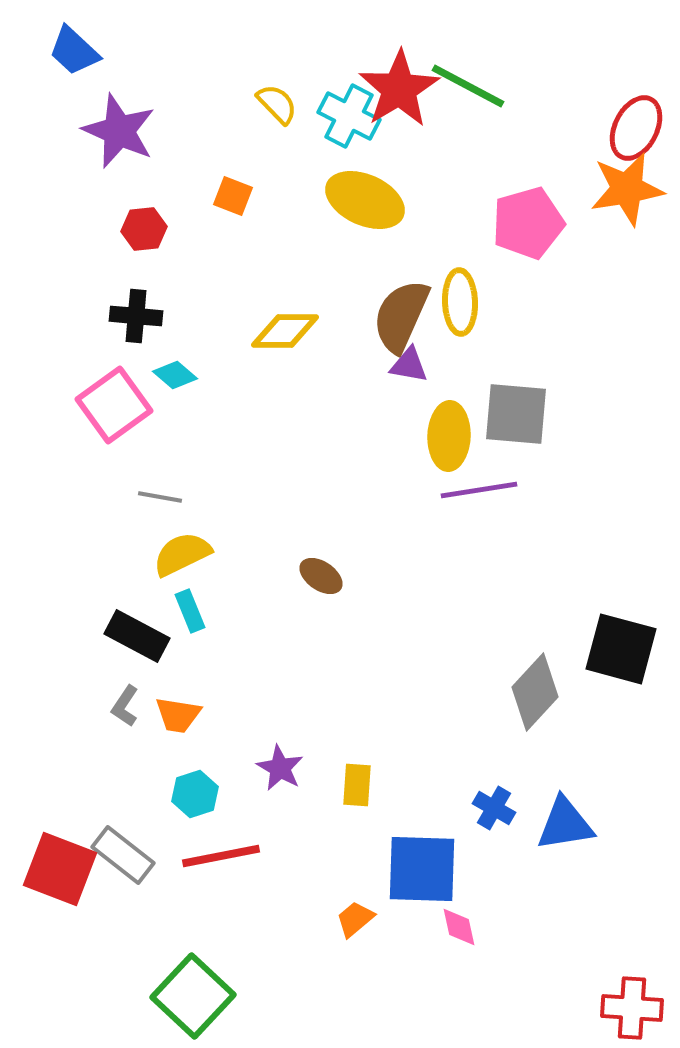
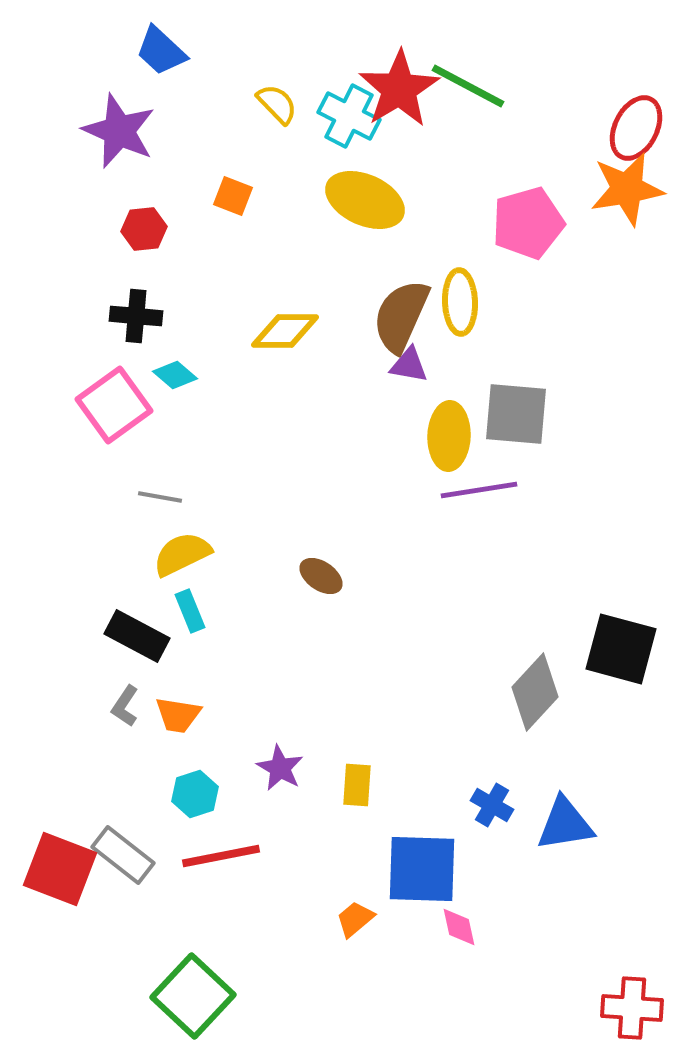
blue trapezoid at (74, 51): moved 87 px right
blue cross at (494, 808): moved 2 px left, 3 px up
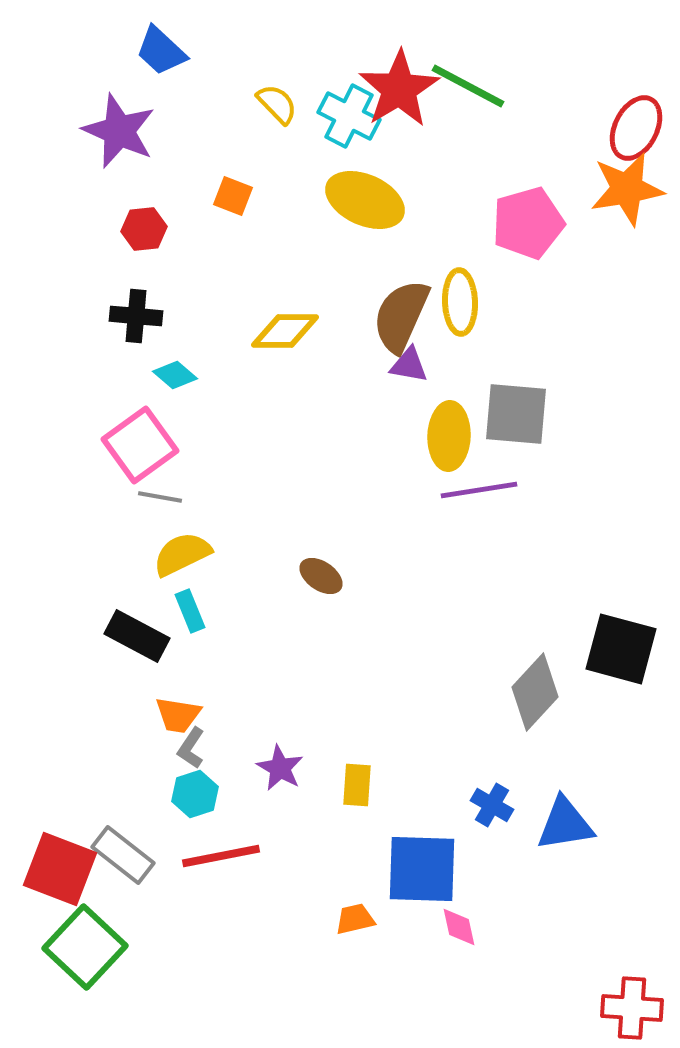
pink square at (114, 405): moved 26 px right, 40 px down
gray L-shape at (125, 706): moved 66 px right, 42 px down
orange trapezoid at (355, 919): rotated 27 degrees clockwise
green square at (193, 996): moved 108 px left, 49 px up
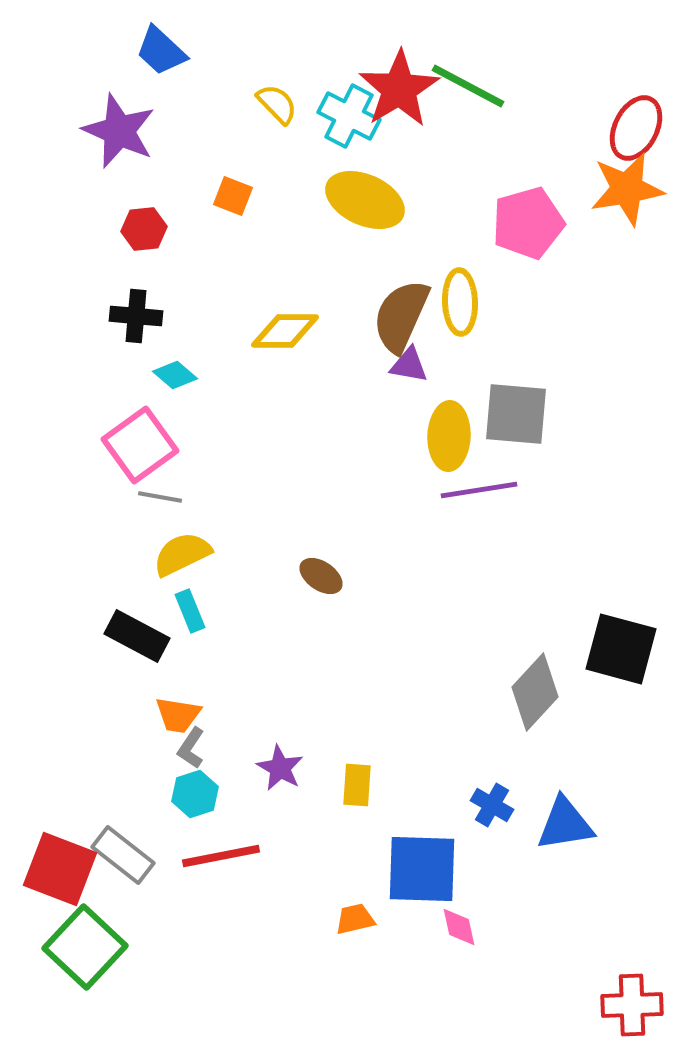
red cross at (632, 1008): moved 3 px up; rotated 6 degrees counterclockwise
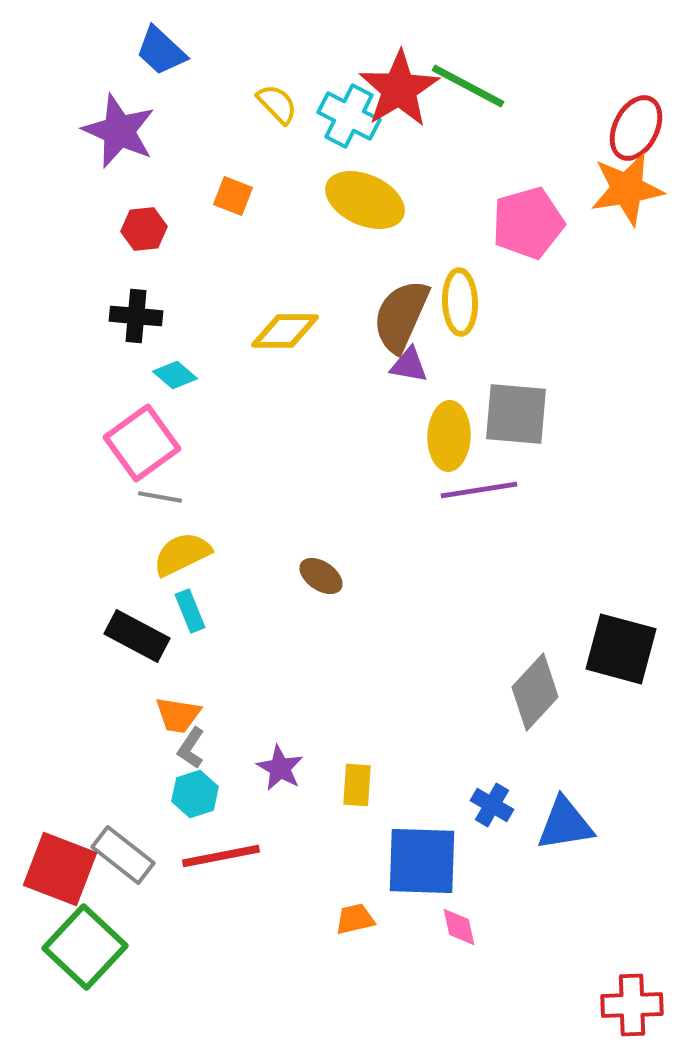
pink square at (140, 445): moved 2 px right, 2 px up
blue square at (422, 869): moved 8 px up
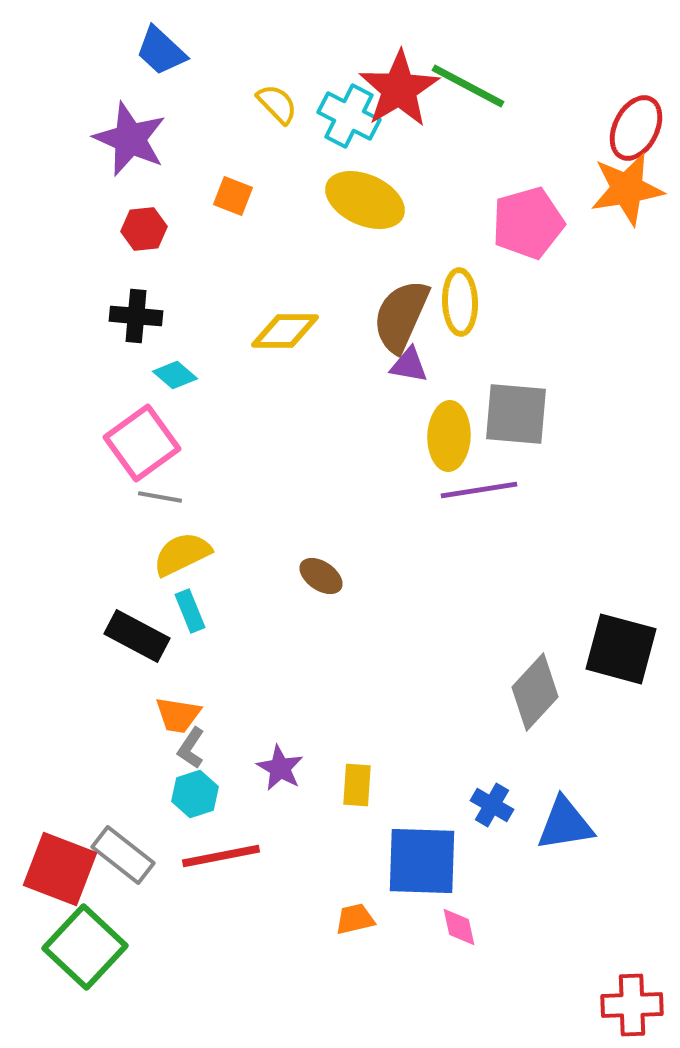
purple star at (119, 131): moved 11 px right, 8 px down
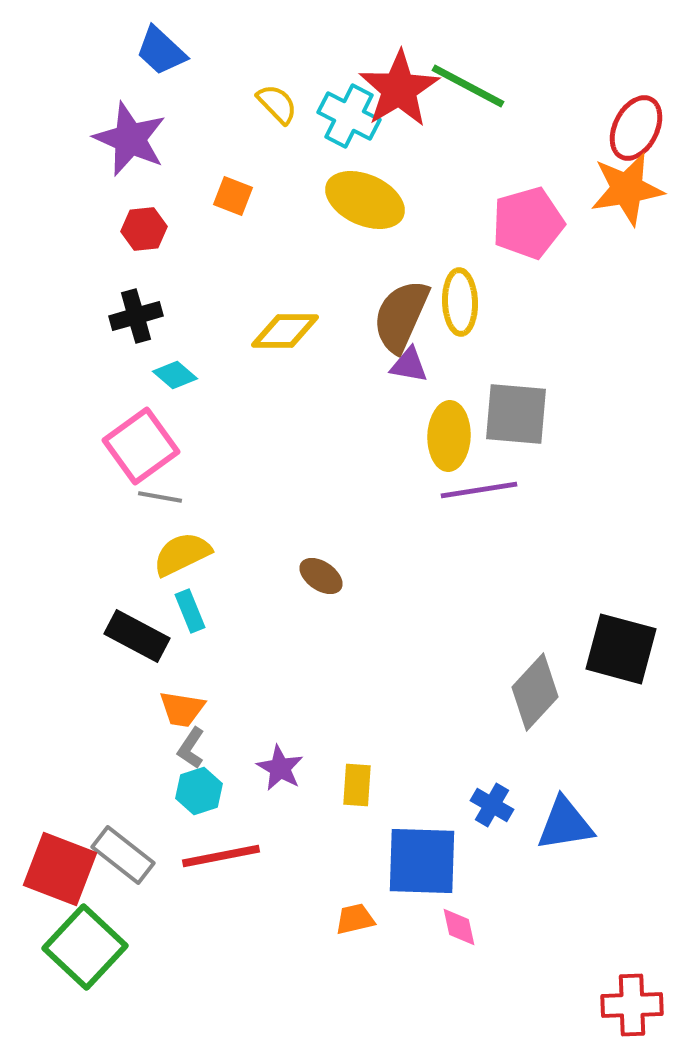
black cross at (136, 316): rotated 21 degrees counterclockwise
pink square at (142, 443): moved 1 px left, 3 px down
orange trapezoid at (178, 715): moved 4 px right, 6 px up
cyan hexagon at (195, 794): moved 4 px right, 3 px up
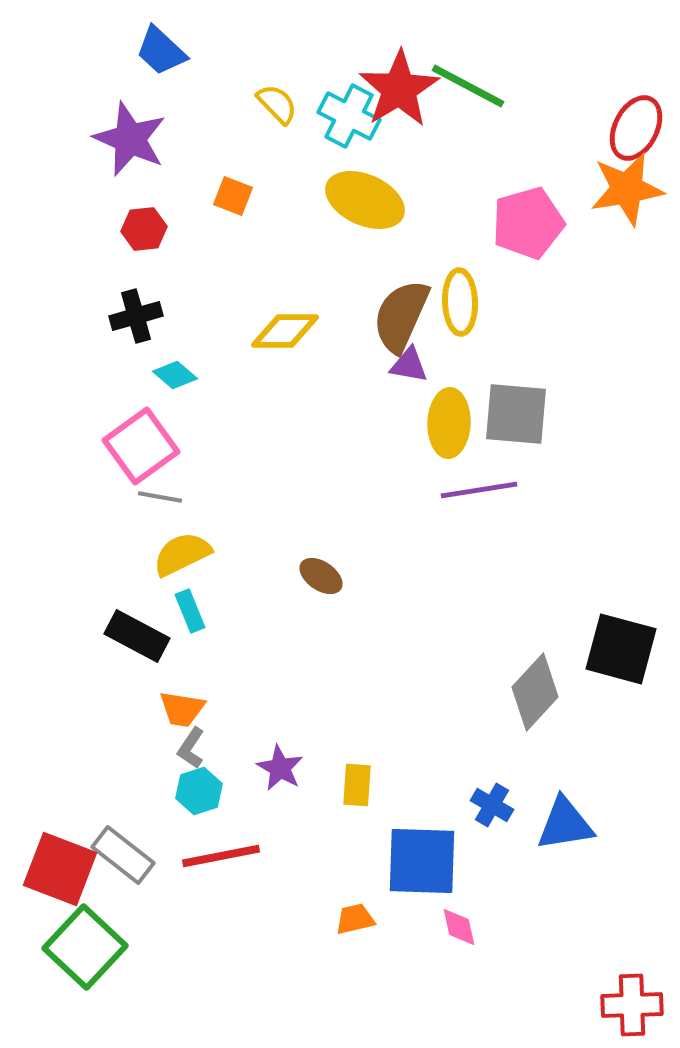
yellow ellipse at (449, 436): moved 13 px up
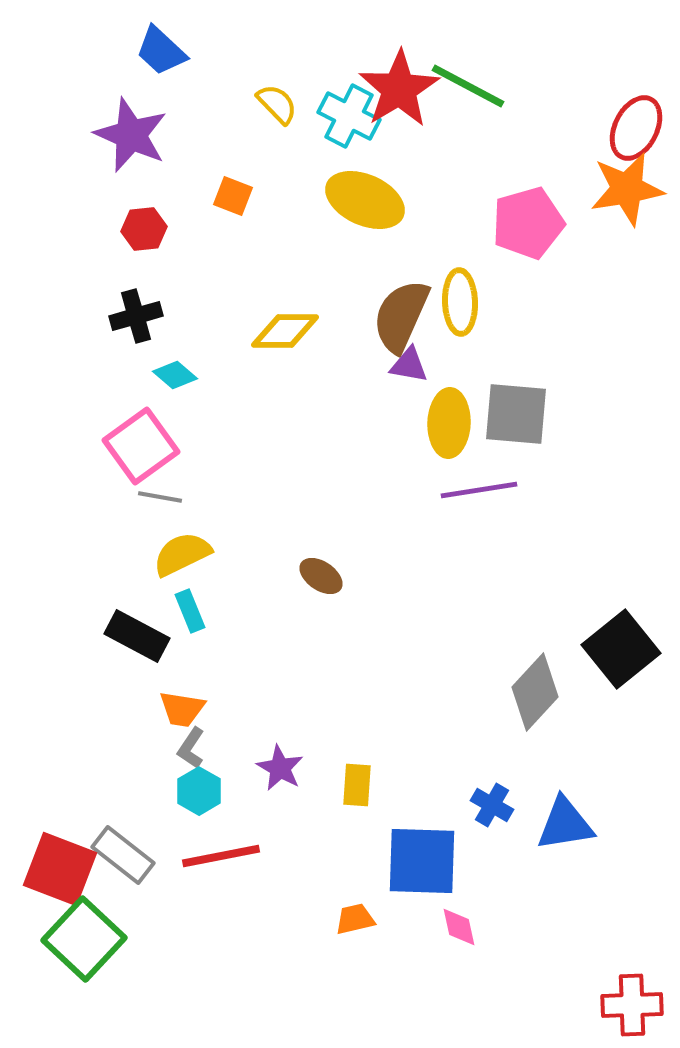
purple star at (130, 139): moved 1 px right, 4 px up
black square at (621, 649): rotated 36 degrees clockwise
cyan hexagon at (199, 791): rotated 12 degrees counterclockwise
green square at (85, 947): moved 1 px left, 8 px up
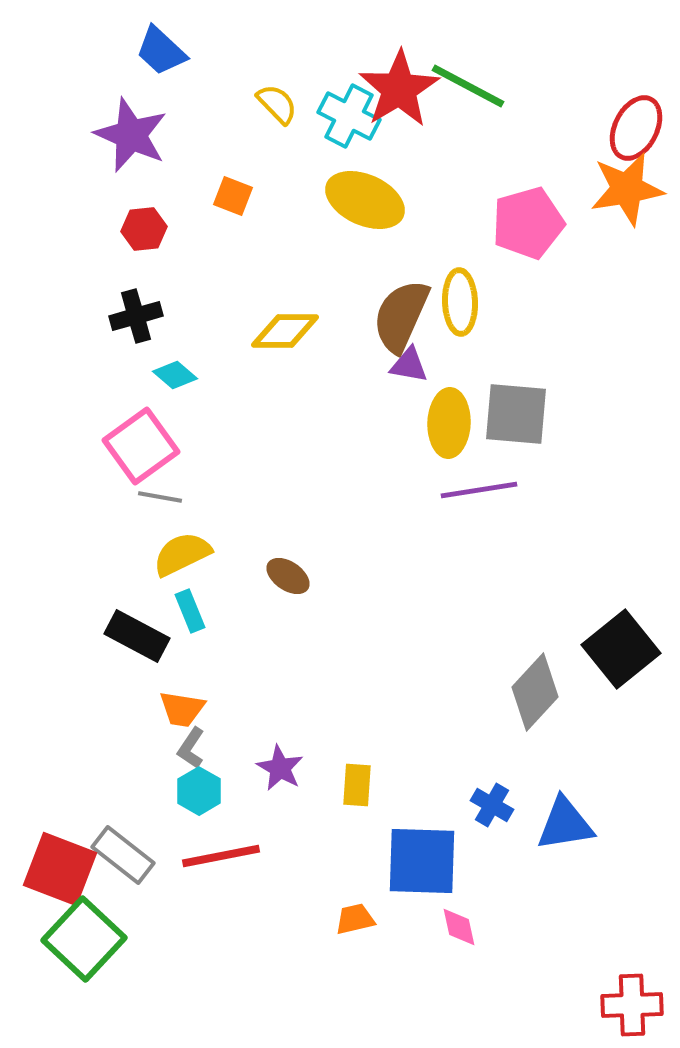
brown ellipse at (321, 576): moved 33 px left
